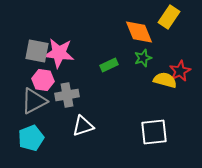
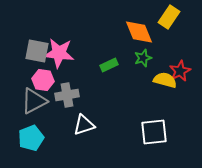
white triangle: moved 1 px right, 1 px up
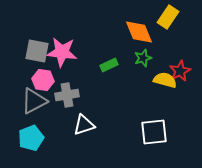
yellow rectangle: moved 1 px left
pink star: moved 3 px right, 1 px up
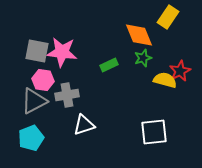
orange diamond: moved 3 px down
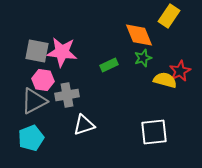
yellow rectangle: moved 1 px right, 1 px up
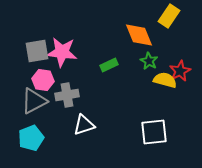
gray square: rotated 20 degrees counterclockwise
green star: moved 6 px right, 3 px down; rotated 24 degrees counterclockwise
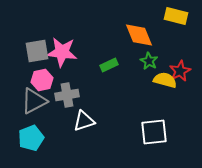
yellow rectangle: moved 7 px right; rotated 70 degrees clockwise
pink hexagon: moved 1 px left; rotated 20 degrees counterclockwise
white triangle: moved 4 px up
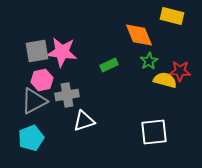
yellow rectangle: moved 4 px left
green star: rotated 12 degrees clockwise
red star: rotated 30 degrees clockwise
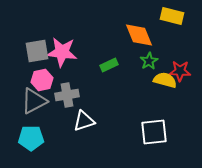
cyan pentagon: rotated 20 degrees clockwise
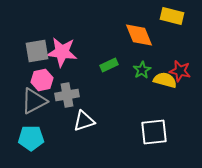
green star: moved 7 px left, 9 px down
red star: rotated 10 degrees clockwise
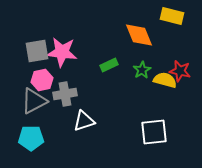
gray cross: moved 2 px left, 1 px up
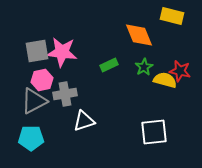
green star: moved 2 px right, 3 px up
